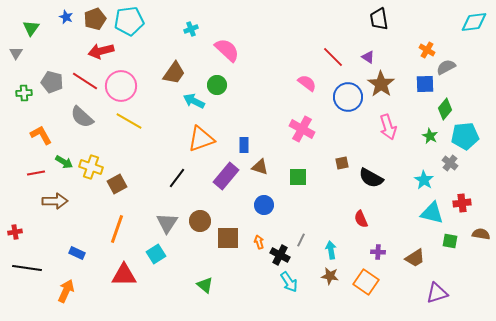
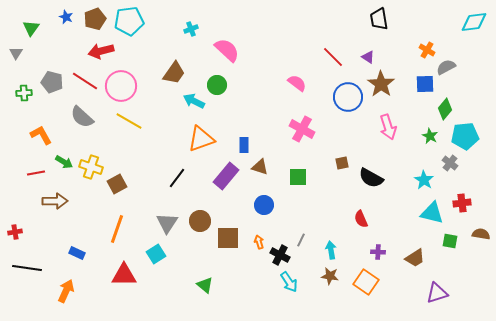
pink semicircle at (307, 83): moved 10 px left
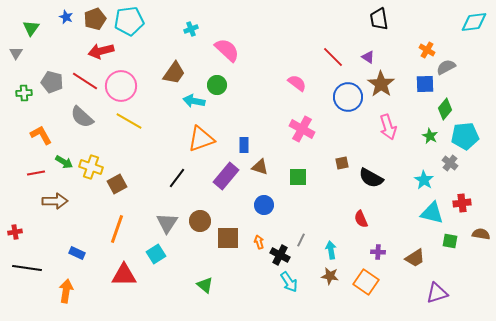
cyan arrow at (194, 101): rotated 15 degrees counterclockwise
orange arrow at (66, 291): rotated 15 degrees counterclockwise
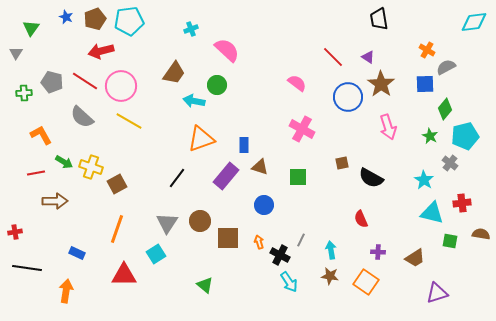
cyan pentagon at (465, 136): rotated 8 degrees counterclockwise
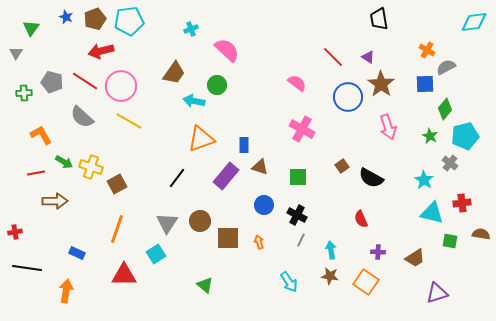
brown square at (342, 163): moved 3 px down; rotated 24 degrees counterclockwise
black cross at (280, 255): moved 17 px right, 40 px up
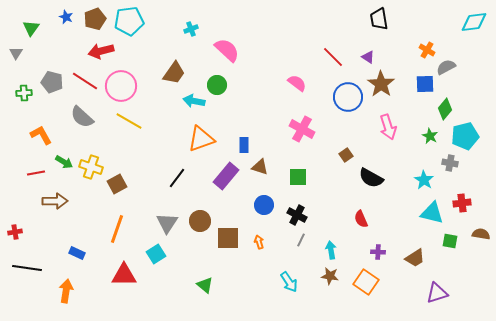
gray cross at (450, 163): rotated 28 degrees counterclockwise
brown square at (342, 166): moved 4 px right, 11 px up
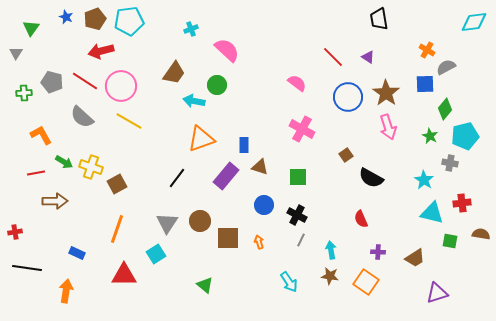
brown star at (381, 84): moved 5 px right, 9 px down
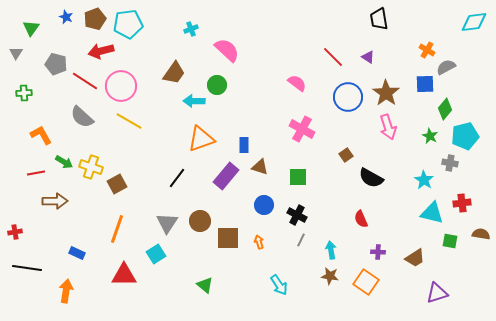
cyan pentagon at (129, 21): moved 1 px left, 3 px down
gray pentagon at (52, 82): moved 4 px right, 18 px up
cyan arrow at (194, 101): rotated 10 degrees counterclockwise
cyan arrow at (289, 282): moved 10 px left, 3 px down
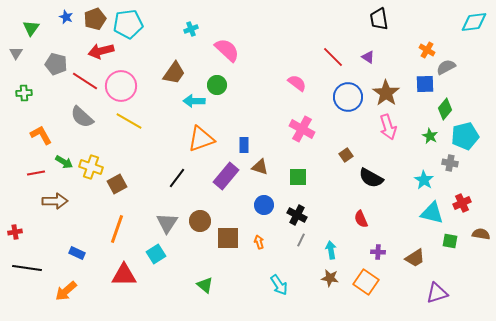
red cross at (462, 203): rotated 18 degrees counterclockwise
brown star at (330, 276): moved 2 px down
orange arrow at (66, 291): rotated 140 degrees counterclockwise
